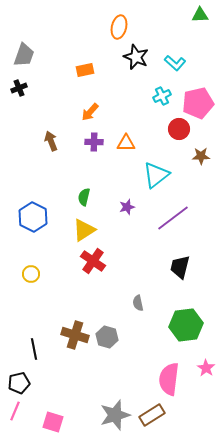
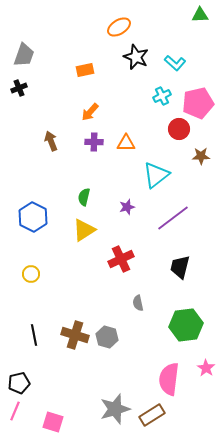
orange ellipse: rotated 45 degrees clockwise
red cross: moved 28 px right, 2 px up; rotated 30 degrees clockwise
black line: moved 14 px up
gray star: moved 6 px up
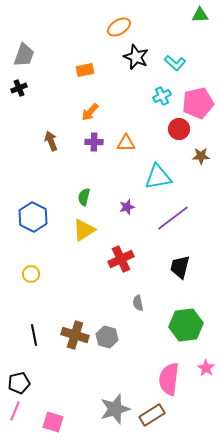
cyan triangle: moved 2 px right, 2 px down; rotated 28 degrees clockwise
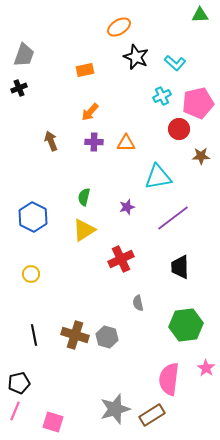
black trapezoid: rotated 15 degrees counterclockwise
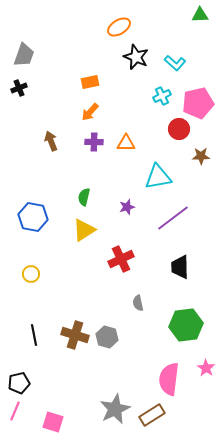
orange rectangle: moved 5 px right, 12 px down
blue hexagon: rotated 16 degrees counterclockwise
gray star: rotated 8 degrees counterclockwise
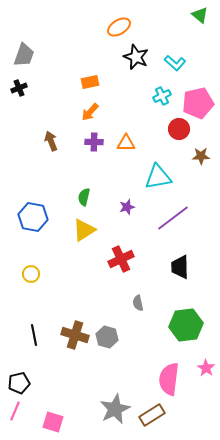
green triangle: rotated 42 degrees clockwise
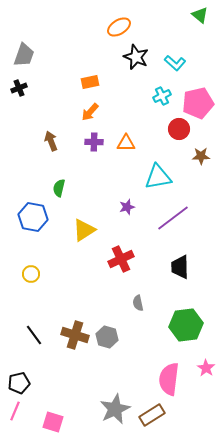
green semicircle: moved 25 px left, 9 px up
black line: rotated 25 degrees counterclockwise
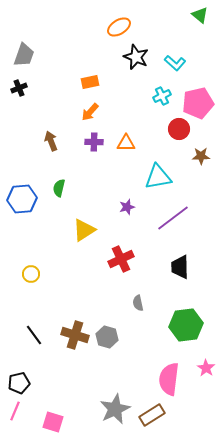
blue hexagon: moved 11 px left, 18 px up; rotated 16 degrees counterclockwise
